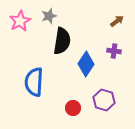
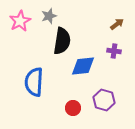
brown arrow: moved 3 px down
blue diamond: moved 3 px left, 2 px down; rotated 50 degrees clockwise
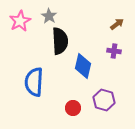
gray star: rotated 21 degrees counterclockwise
black semicircle: moved 2 px left; rotated 12 degrees counterclockwise
blue diamond: rotated 70 degrees counterclockwise
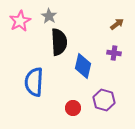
black semicircle: moved 1 px left, 1 px down
purple cross: moved 2 px down
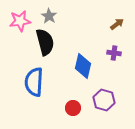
pink star: rotated 20 degrees clockwise
black semicircle: moved 14 px left; rotated 12 degrees counterclockwise
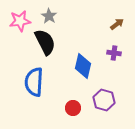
black semicircle: rotated 12 degrees counterclockwise
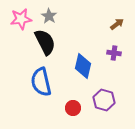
pink star: moved 1 px right, 2 px up
blue semicircle: moved 7 px right; rotated 16 degrees counterclockwise
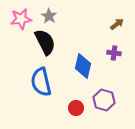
red circle: moved 3 px right
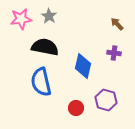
brown arrow: rotated 96 degrees counterclockwise
black semicircle: moved 5 px down; rotated 52 degrees counterclockwise
purple hexagon: moved 2 px right
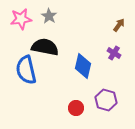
brown arrow: moved 2 px right, 1 px down; rotated 80 degrees clockwise
purple cross: rotated 24 degrees clockwise
blue semicircle: moved 15 px left, 12 px up
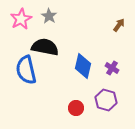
pink star: rotated 20 degrees counterclockwise
purple cross: moved 2 px left, 15 px down
